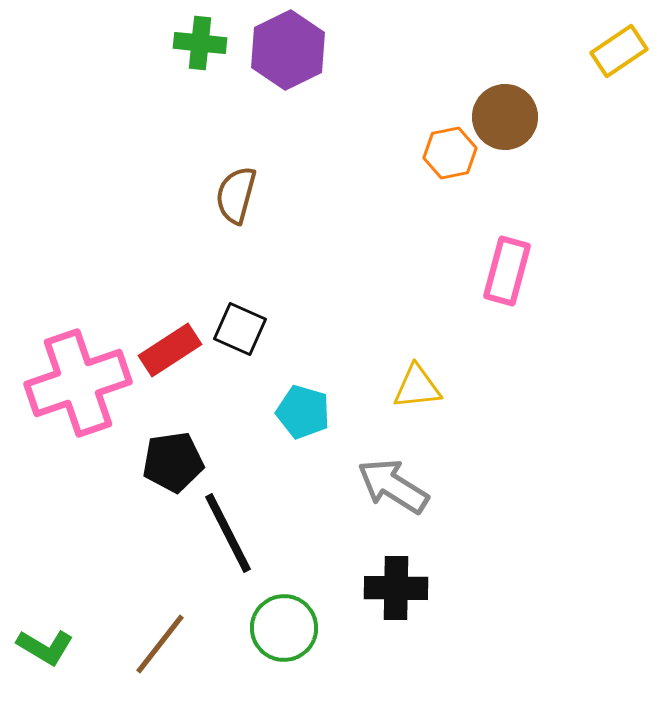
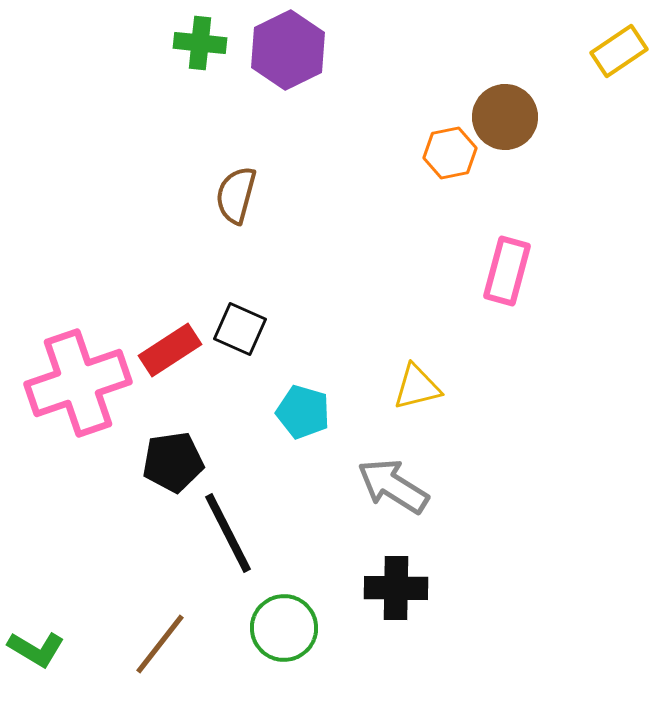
yellow triangle: rotated 8 degrees counterclockwise
green L-shape: moved 9 px left, 2 px down
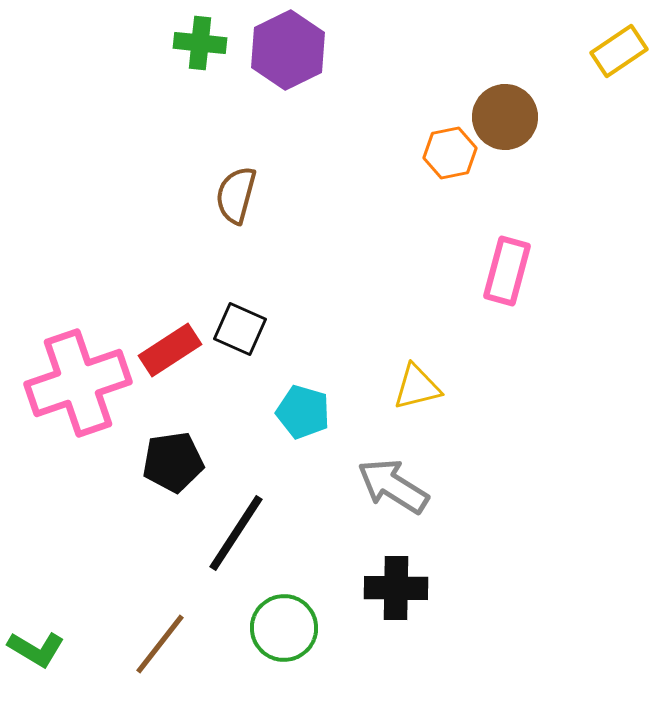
black line: moved 8 px right; rotated 60 degrees clockwise
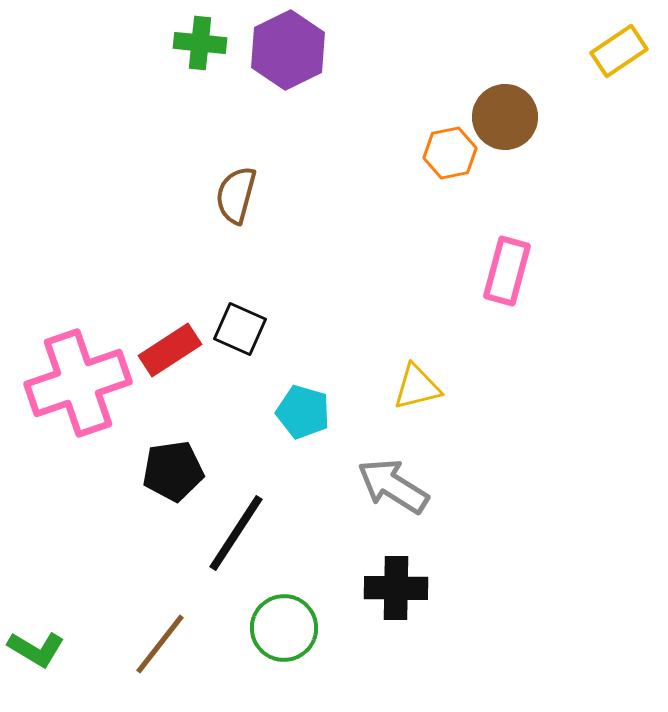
black pentagon: moved 9 px down
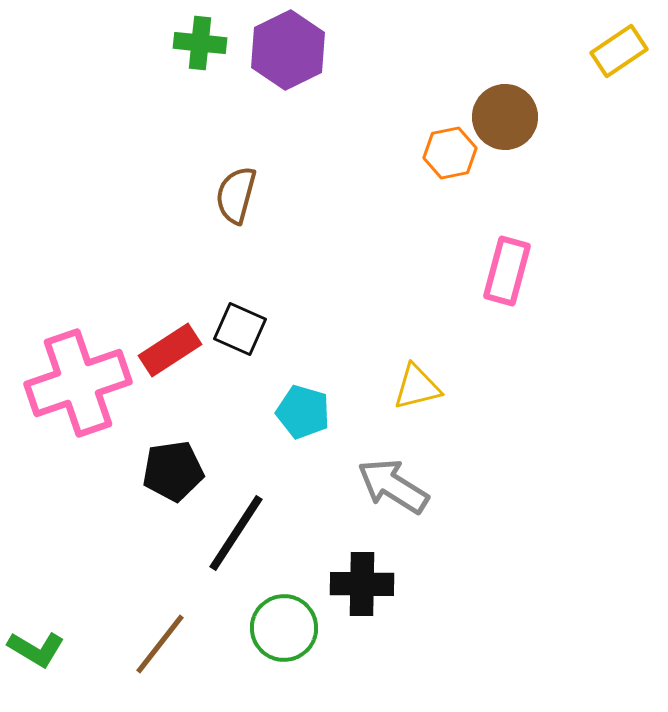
black cross: moved 34 px left, 4 px up
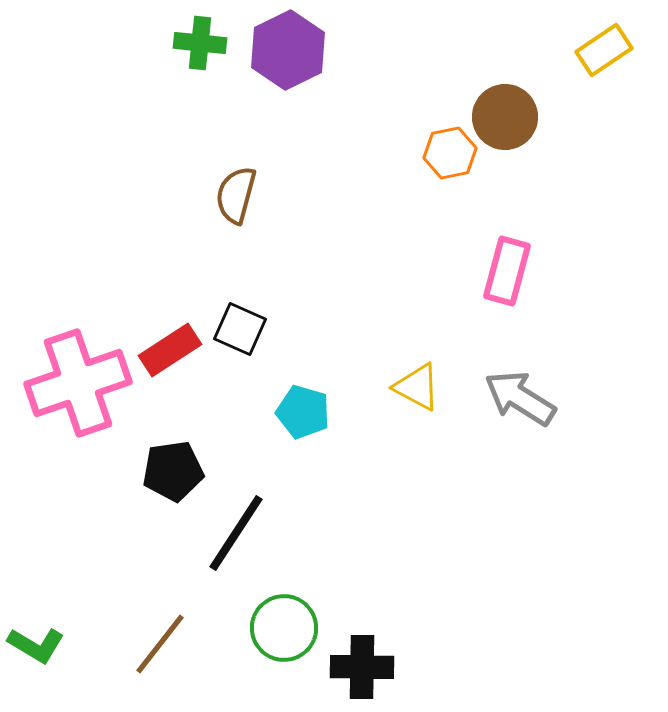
yellow rectangle: moved 15 px left, 1 px up
yellow triangle: rotated 42 degrees clockwise
gray arrow: moved 127 px right, 88 px up
black cross: moved 83 px down
green L-shape: moved 4 px up
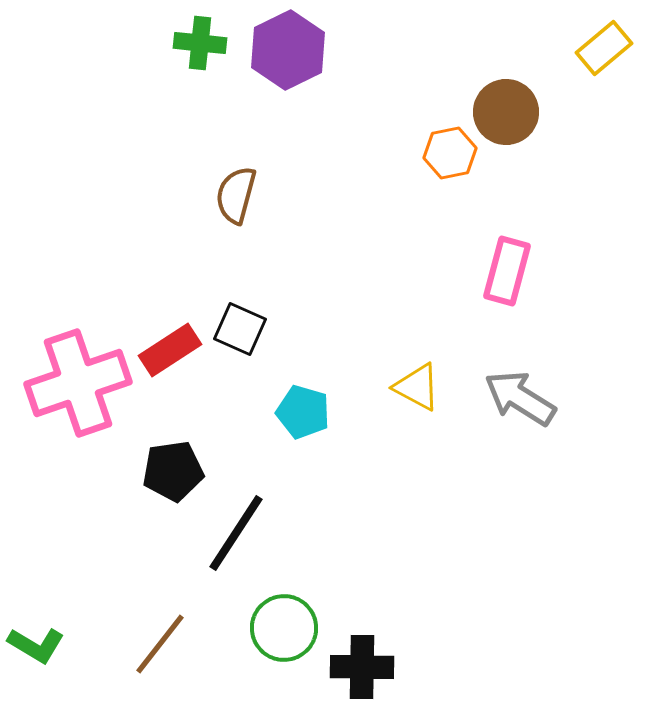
yellow rectangle: moved 2 px up; rotated 6 degrees counterclockwise
brown circle: moved 1 px right, 5 px up
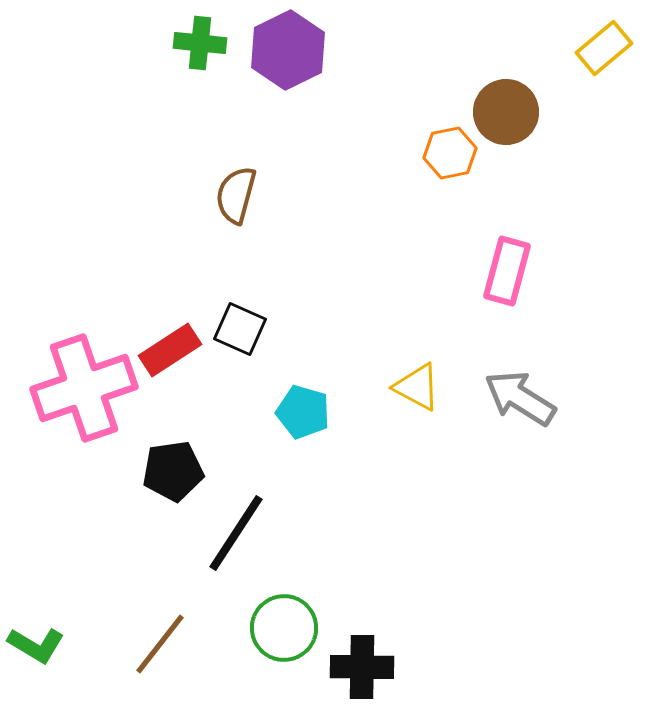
pink cross: moved 6 px right, 5 px down
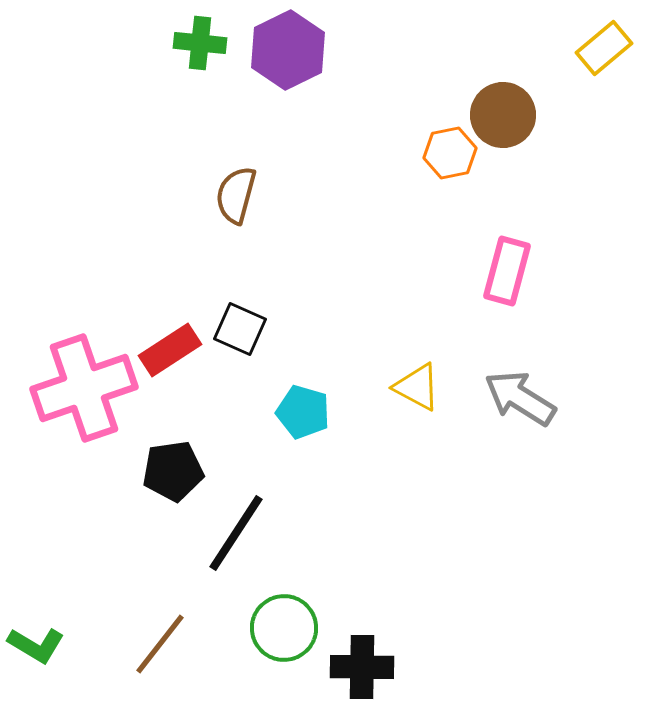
brown circle: moved 3 px left, 3 px down
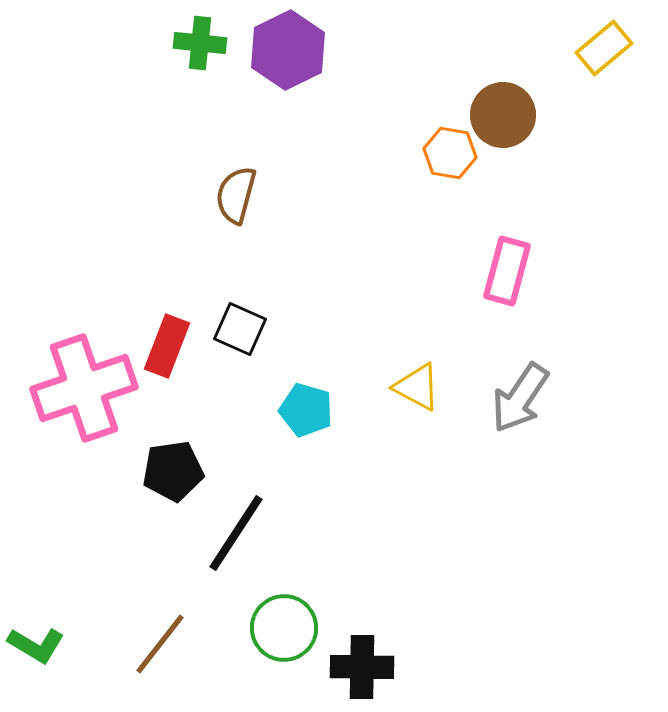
orange hexagon: rotated 21 degrees clockwise
red rectangle: moved 3 px left, 4 px up; rotated 36 degrees counterclockwise
gray arrow: rotated 88 degrees counterclockwise
cyan pentagon: moved 3 px right, 2 px up
